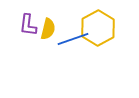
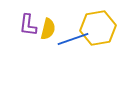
yellow hexagon: rotated 20 degrees clockwise
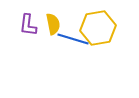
yellow semicircle: moved 5 px right, 5 px up; rotated 25 degrees counterclockwise
blue line: rotated 36 degrees clockwise
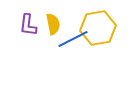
blue line: rotated 44 degrees counterclockwise
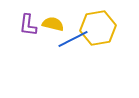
yellow semicircle: rotated 65 degrees counterclockwise
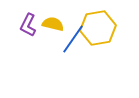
purple L-shape: rotated 20 degrees clockwise
blue line: rotated 28 degrees counterclockwise
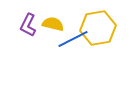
blue line: rotated 28 degrees clockwise
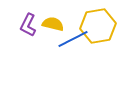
yellow hexagon: moved 2 px up
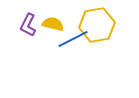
yellow hexagon: moved 1 px left, 1 px up
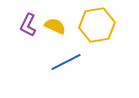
yellow semicircle: moved 2 px right, 2 px down; rotated 10 degrees clockwise
blue line: moved 7 px left, 23 px down
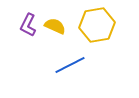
blue line: moved 4 px right, 3 px down
